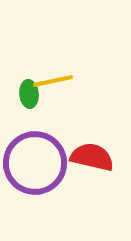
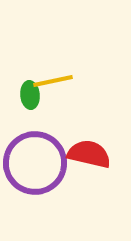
green ellipse: moved 1 px right, 1 px down
red semicircle: moved 3 px left, 3 px up
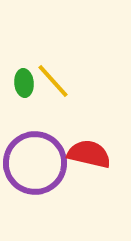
yellow line: rotated 60 degrees clockwise
green ellipse: moved 6 px left, 12 px up
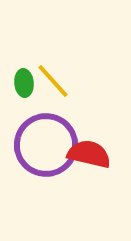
purple circle: moved 11 px right, 18 px up
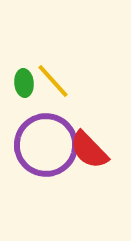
red semicircle: moved 4 px up; rotated 147 degrees counterclockwise
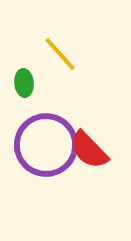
yellow line: moved 7 px right, 27 px up
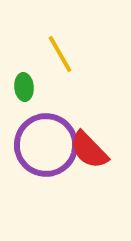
yellow line: rotated 12 degrees clockwise
green ellipse: moved 4 px down
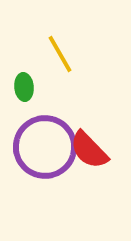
purple circle: moved 1 px left, 2 px down
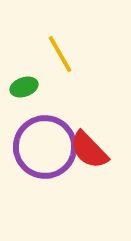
green ellipse: rotated 76 degrees clockwise
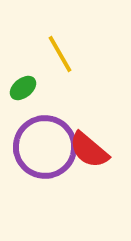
green ellipse: moved 1 px left, 1 px down; rotated 20 degrees counterclockwise
red semicircle: rotated 6 degrees counterclockwise
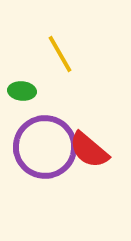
green ellipse: moved 1 px left, 3 px down; rotated 44 degrees clockwise
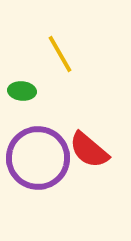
purple circle: moved 7 px left, 11 px down
